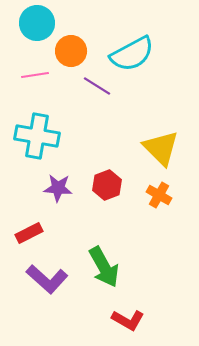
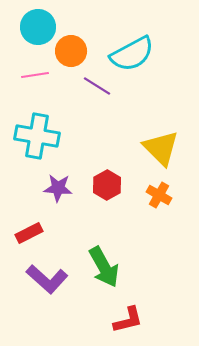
cyan circle: moved 1 px right, 4 px down
red hexagon: rotated 8 degrees counterclockwise
red L-shape: rotated 44 degrees counterclockwise
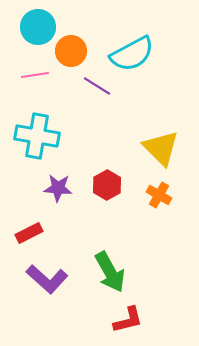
green arrow: moved 6 px right, 5 px down
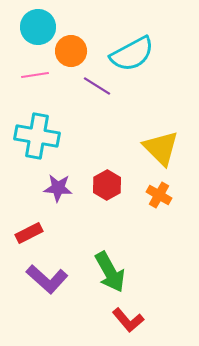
red L-shape: rotated 64 degrees clockwise
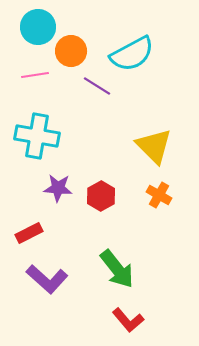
yellow triangle: moved 7 px left, 2 px up
red hexagon: moved 6 px left, 11 px down
green arrow: moved 7 px right, 3 px up; rotated 9 degrees counterclockwise
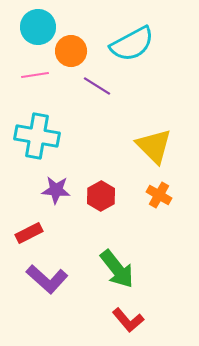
cyan semicircle: moved 10 px up
purple star: moved 2 px left, 2 px down
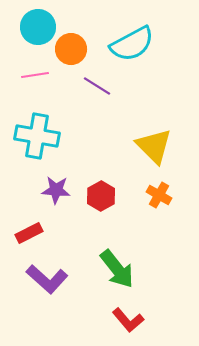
orange circle: moved 2 px up
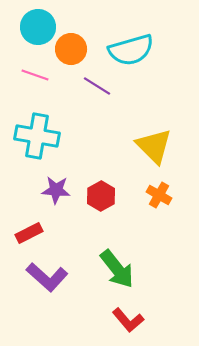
cyan semicircle: moved 1 px left, 6 px down; rotated 12 degrees clockwise
pink line: rotated 28 degrees clockwise
purple L-shape: moved 2 px up
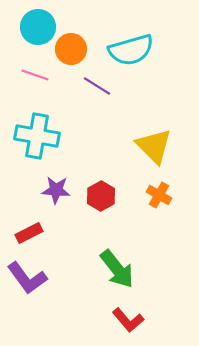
purple L-shape: moved 20 px left, 1 px down; rotated 12 degrees clockwise
